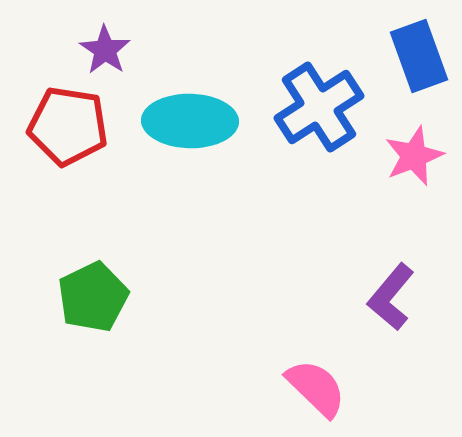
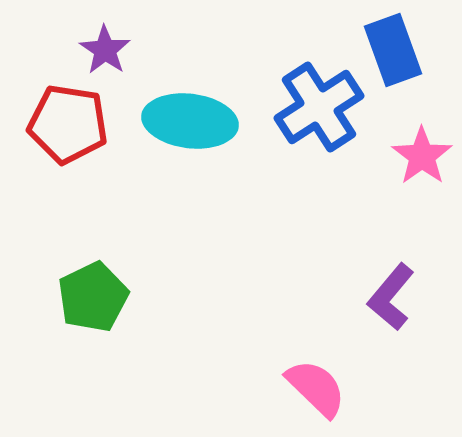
blue rectangle: moved 26 px left, 6 px up
cyan ellipse: rotated 6 degrees clockwise
red pentagon: moved 2 px up
pink star: moved 8 px right; rotated 14 degrees counterclockwise
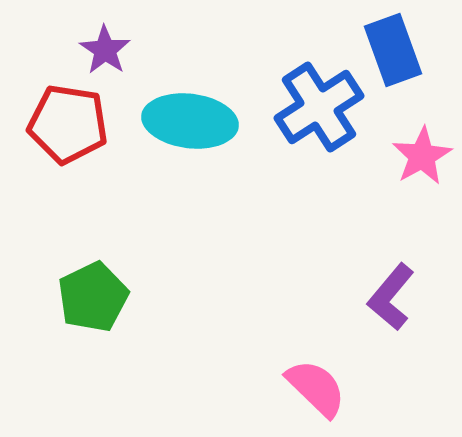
pink star: rotated 6 degrees clockwise
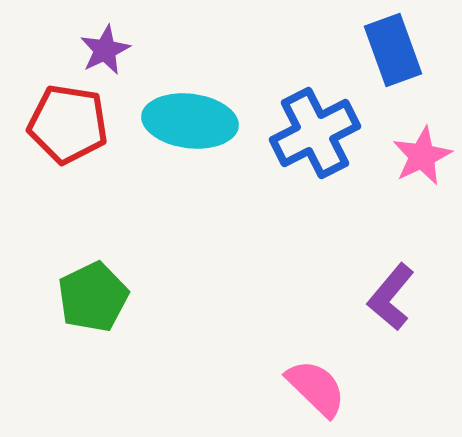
purple star: rotated 12 degrees clockwise
blue cross: moved 4 px left, 26 px down; rotated 6 degrees clockwise
pink star: rotated 4 degrees clockwise
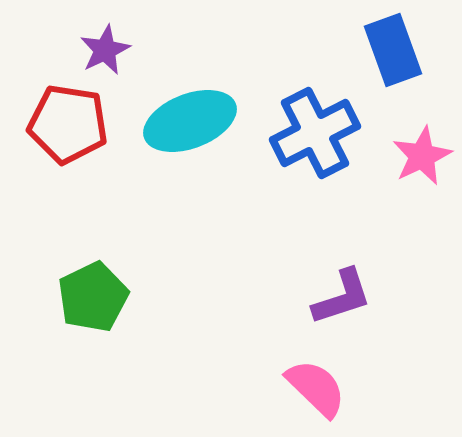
cyan ellipse: rotated 28 degrees counterclockwise
purple L-shape: moved 49 px left; rotated 148 degrees counterclockwise
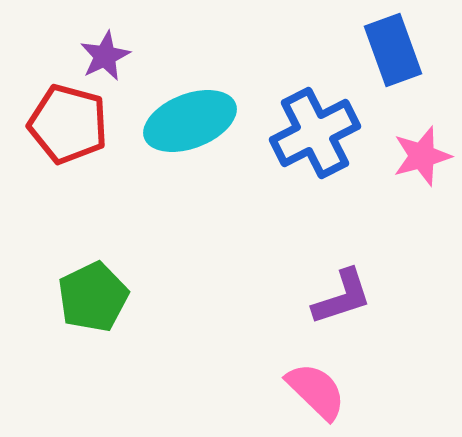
purple star: moved 6 px down
red pentagon: rotated 6 degrees clockwise
pink star: rotated 10 degrees clockwise
pink semicircle: moved 3 px down
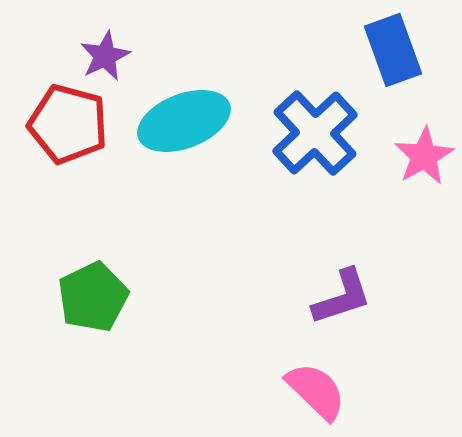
cyan ellipse: moved 6 px left
blue cross: rotated 16 degrees counterclockwise
pink star: moved 2 px right; rotated 14 degrees counterclockwise
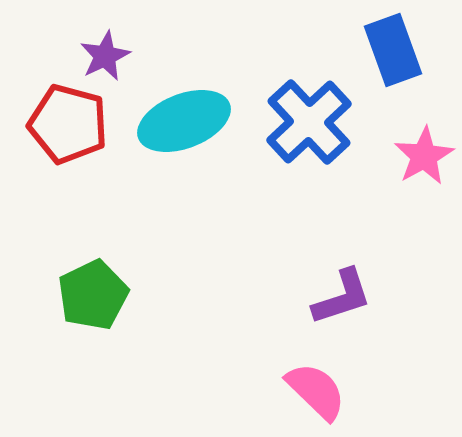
blue cross: moved 6 px left, 11 px up
green pentagon: moved 2 px up
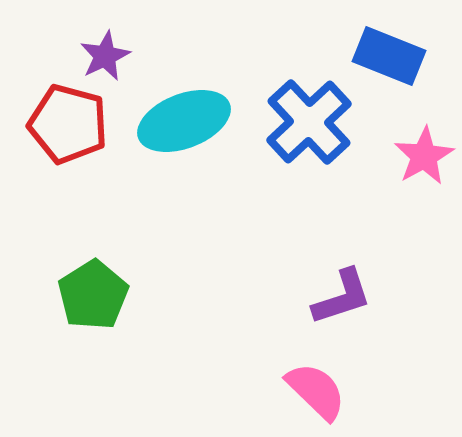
blue rectangle: moved 4 px left, 6 px down; rotated 48 degrees counterclockwise
green pentagon: rotated 6 degrees counterclockwise
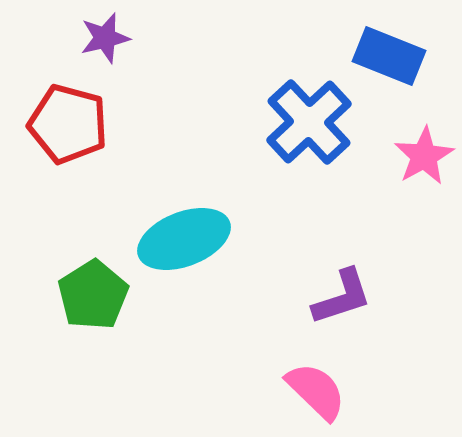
purple star: moved 18 px up; rotated 12 degrees clockwise
cyan ellipse: moved 118 px down
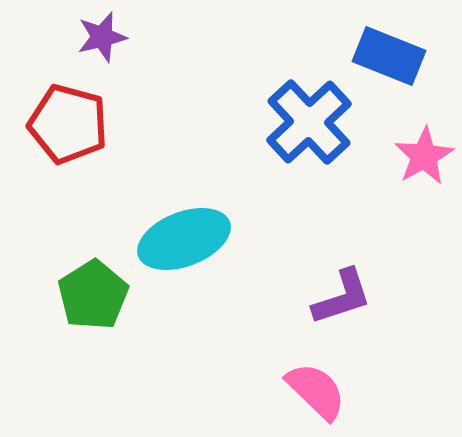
purple star: moved 3 px left, 1 px up
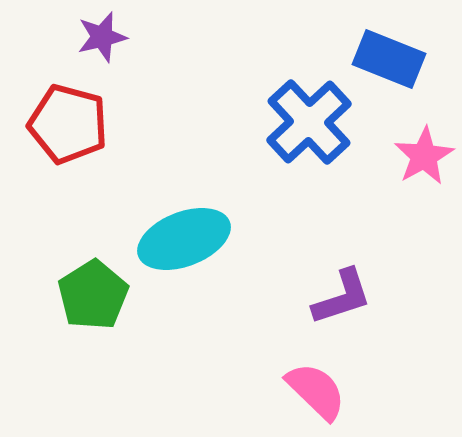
blue rectangle: moved 3 px down
